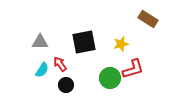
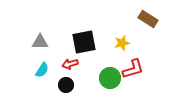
yellow star: moved 1 px right, 1 px up
red arrow: moved 10 px right; rotated 70 degrees counterclockwise
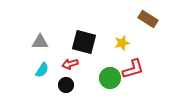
black square: rotated 25 degrees clockwise
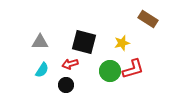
green circle: moved 7 px up
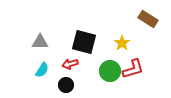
yellow star: rotated 21 degrees counterclockwise
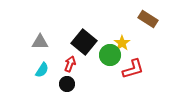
black square: rotated 25 degrees clockwise
red arrow: rotated 126 degrees clockwise
green circle: moved 16 px up
black circle: moved 1 px right, 1 px up
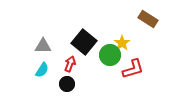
gray triangle: moved 3 px right, 4 px down
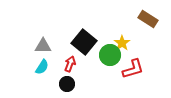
cyan semicircle: moved 3 px up
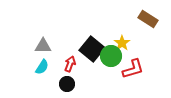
black square: moved 8 px right, 7 px down
green circle: moved 1 px right, 1 px down
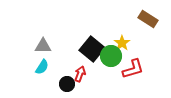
red arrow: moved 10 px right, 10 px down
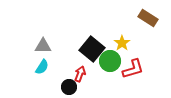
brown rectangle: moved 1 px up
green circle: moved 1 px left, 5 px down
black circle: moved 2 px right, 3 px down
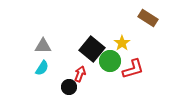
cyan semicircle: moved 1 px down
